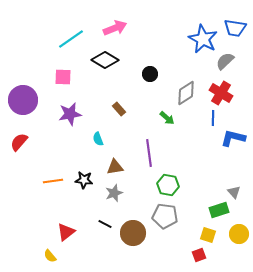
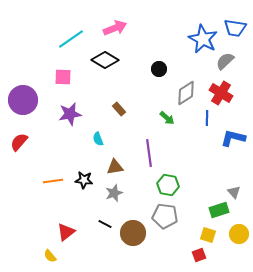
black circle: moved 9 px right, 5 px up
blue line: moved 6 px left
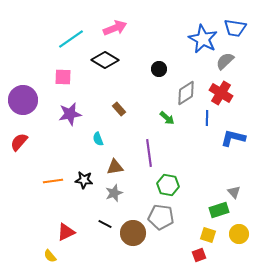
gray pentagon: moved 4 px left, 1 px down
red triangle: rotated 12 degrees clockwise
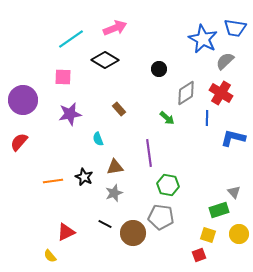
black star: moved 3 px up; rotated 18 degrees clockwise
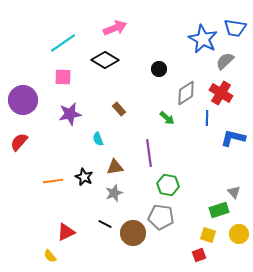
cyan line: moved 8 px left, 4 px down
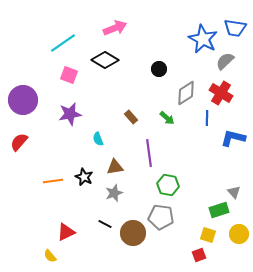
pink square: moved 6 px right, 2 px up; rotated 18 degrees clockwise
brown rectangle: moved 12 px right, 8 px down
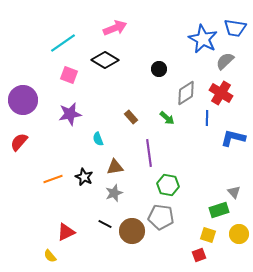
orange line: moved 2 px up; rotated 12 degrees counterclockwise
brown circle: moved 1 px left, 2 px up
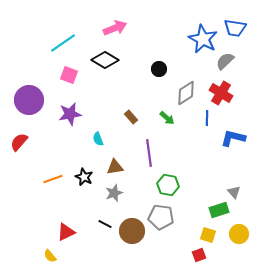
purple circle: moved 6 px right
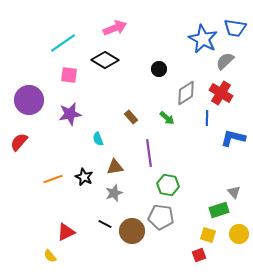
pink square: rotated 12 degrees counterclockwise
